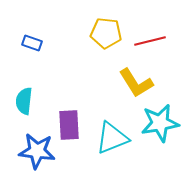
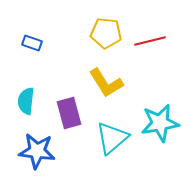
yellow L-shape: moved 30 px left
cyan semicircle: moved 2 px right
purple rectangle: moved 12 px up; rotated 12 degrees counterclockwise
cyan triangle: rotated 18 degrees counterclockwise
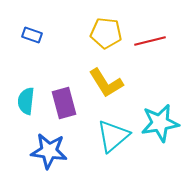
blue rectangle: moved 8 px up
purple rectangle: moved 5 px left, 10 px up
cyan triangle: moved 1 px right, 2 px up
blue star: moved 12 px right
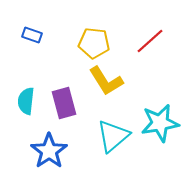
yellow pentagon: moved 12 px left, 10 px down
red line: rotated 28 degrees counterclockwise
yellow L-shape: moved 2 px up
blue star: rotated 30 degrees clockwise
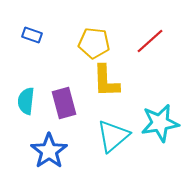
yellow L-shape: rotated 30 degrees clockwise
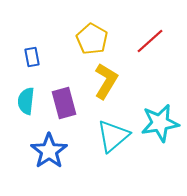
blue rectangle: moved 22 px down; rotated 60 degrees clockwise
yellow pentagon: moved 2 px left, 4 px up; rotated 24 degrees clockwise
yellow L-shape: rotated 147 degrees counterclockwise
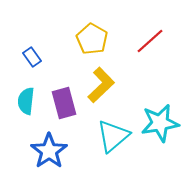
blue rectangle: rotated 24 degrees counterclockwise
yellow L-shape: moved 5 px left, 4 px down; rotated 15 degrees clockwise
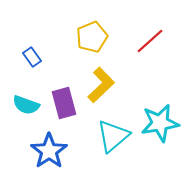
yellow pentagon: moved 2 px up; rotated 20 degrees clockwise
cyan semicircle: moved 4 px down; rotated 76 degrees counterclockwise
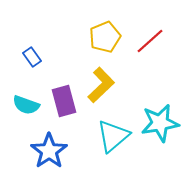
yellow pentagon: moved 13 px right
purple rectangle: moved 2 px up
